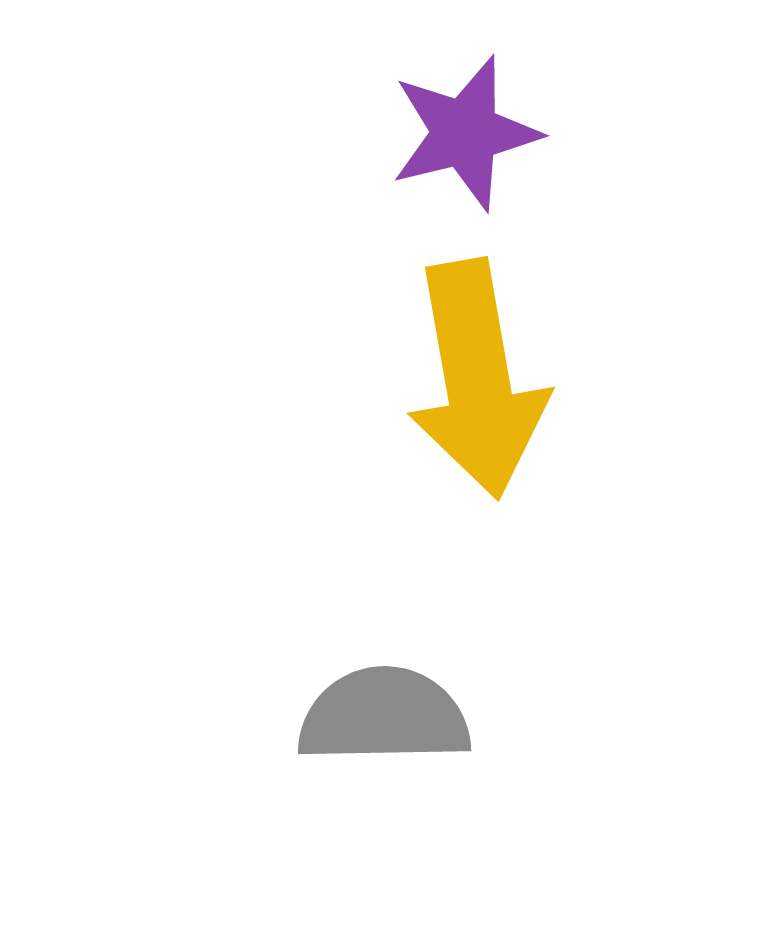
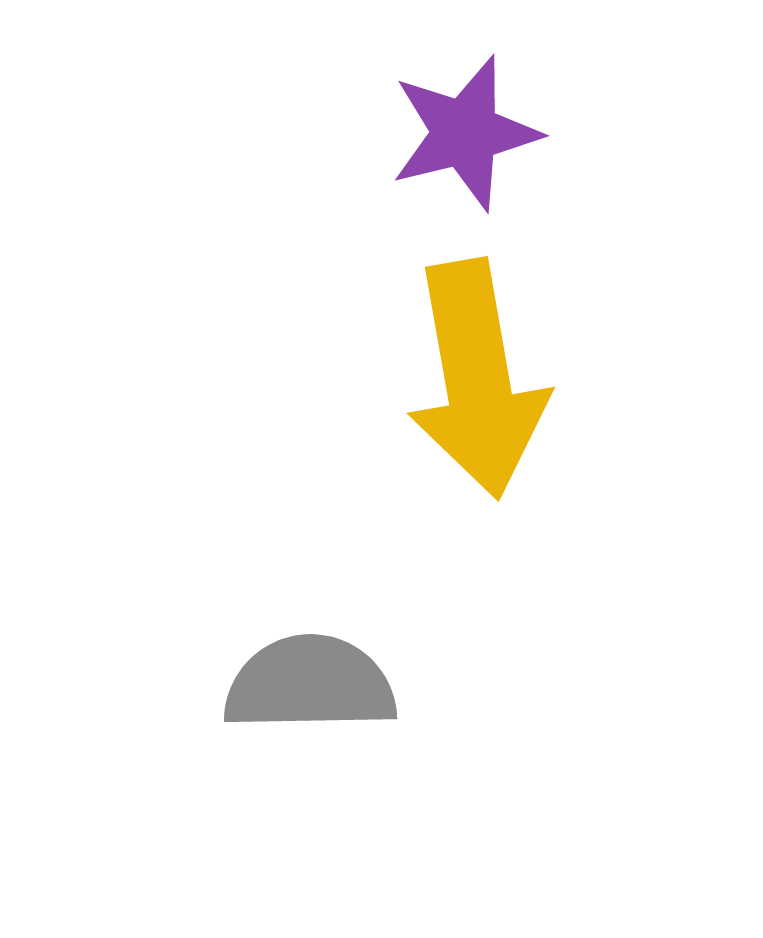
gray semicircle: moved 74 px left, 32 px up
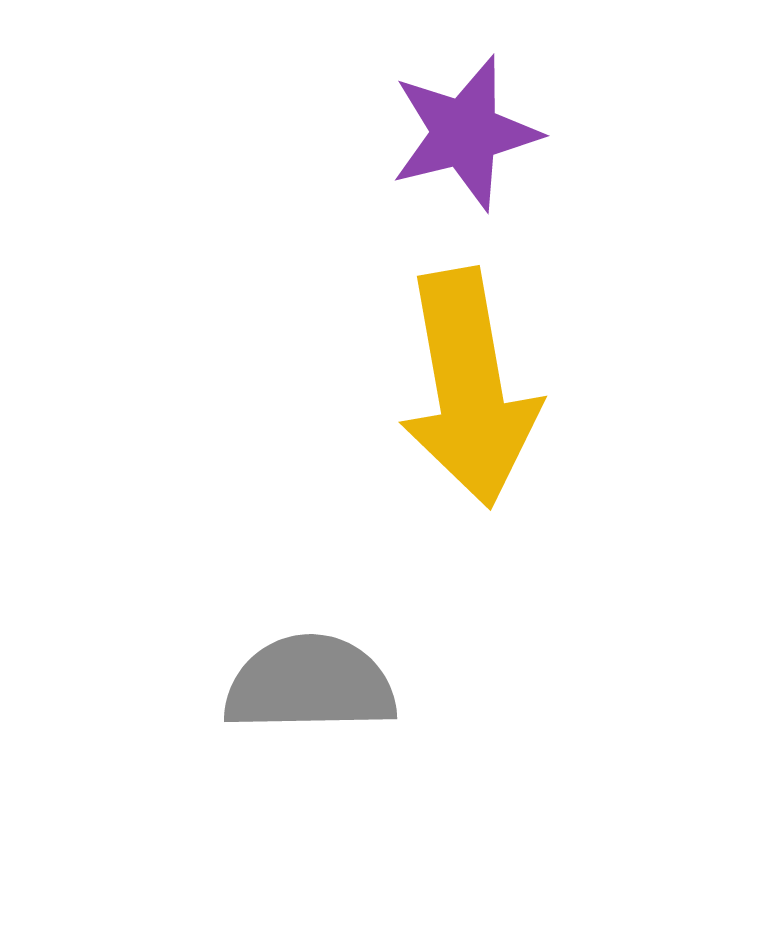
yellow arrow: moved 8 px left, 9 px down
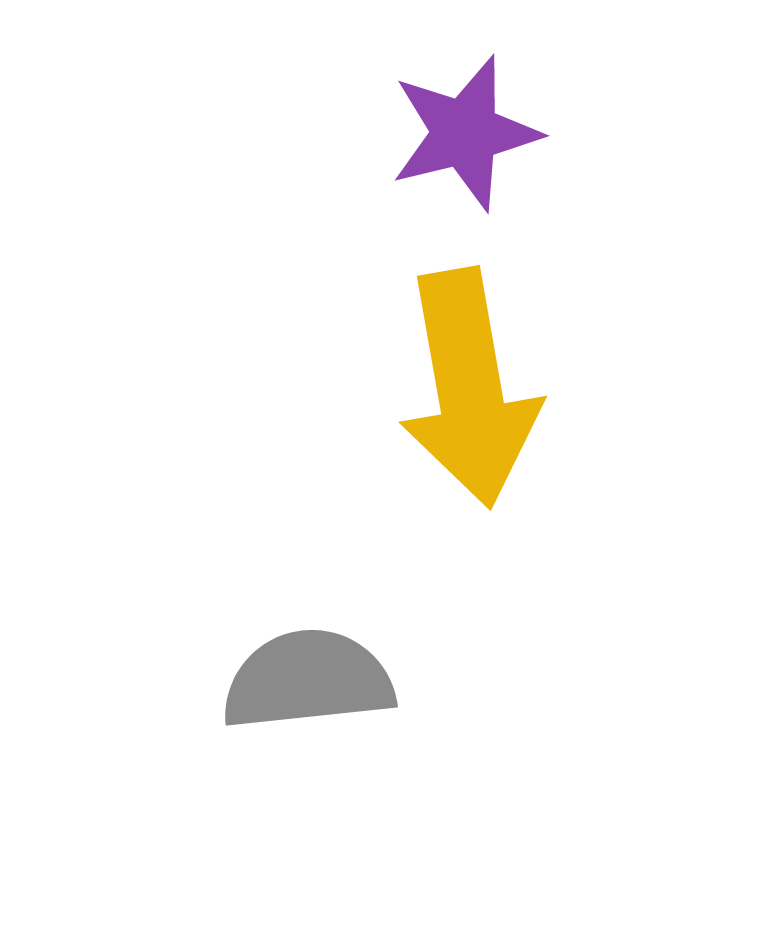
gray semicircle: moved 2 px left, 4 px up; rotated 5 degrees counterclockwise
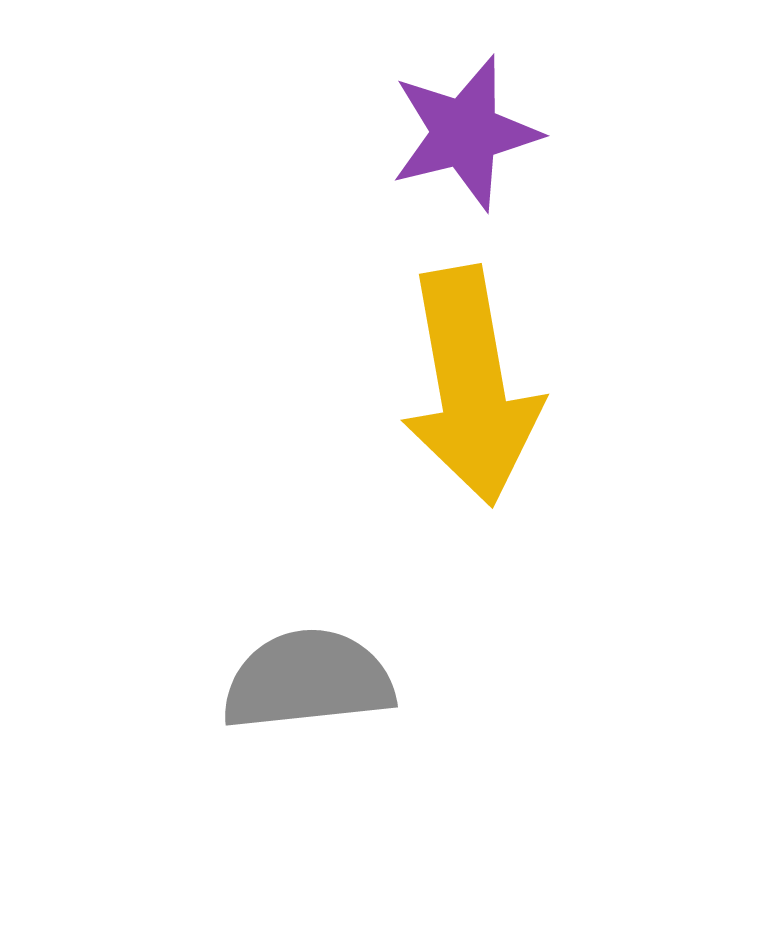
yellow arrow: moved 2 px right, 2 px up
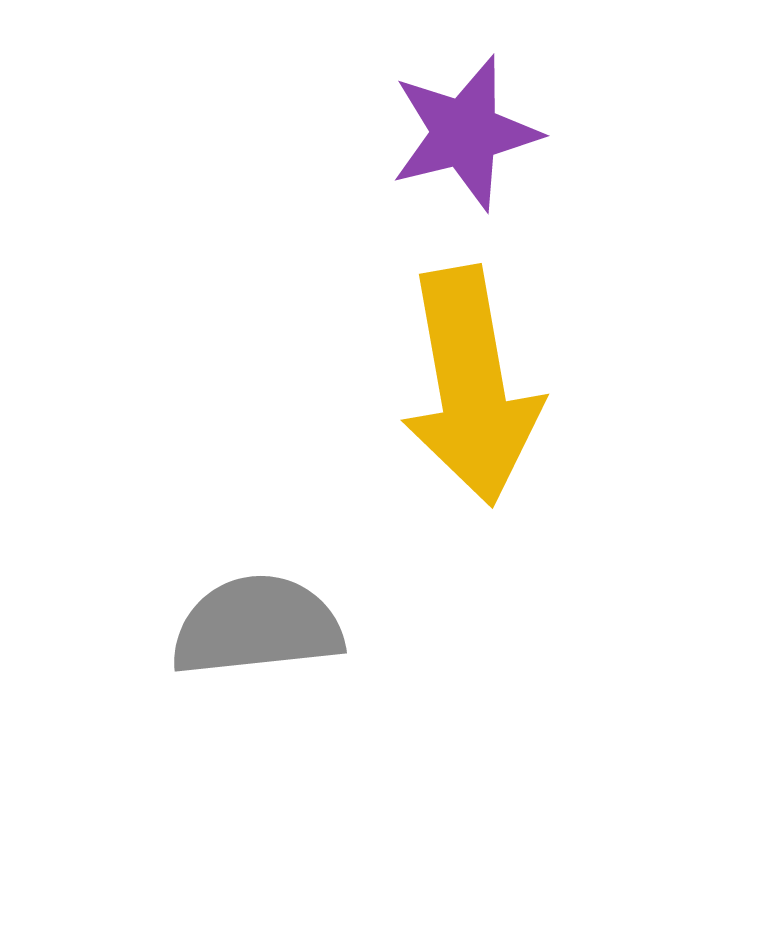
gray semicircle: moved 51 px left, 54 px up
